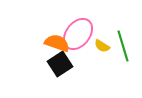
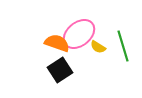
pink ellipse: moved 1 px right; rotated 12 degrees clockwise
yellow semicircle: moved 4 px left, 1 px down
black square: moved 6 px down
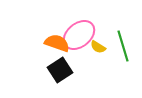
pink ellipse: moved 1 px down
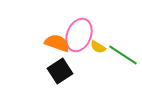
pink ellipse: rotated 28 degrees counterclockwise
green line: moved 9 px down; rotated 40 degrees counterclockwise
black square: moved 1 px down
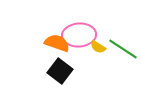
pink ellipse: rotated 64 degrees clockwise
green line: moved 6 px up
black square: rotated 20 degrees counterclockwise
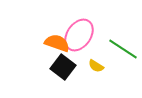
pink ellipse: rotated 52 degrees counterclockwise
yellow semicircle: moved 2 px left, 19 px down
black square: moved 3 px right, 4 px up
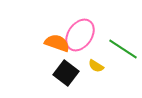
pink ellipse: moved 1 px right
black square: moved 3 px right, 6 px down
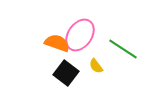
yellow semicircle: rotated 21 degrees clockwise
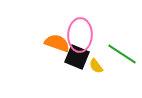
pink ellipse: rotated 32 degrees counterclockwise
green line: moved 1 px left, 5 px down
black square: moved 11 px right, 16 px up; rotated 15 degrees counterclockwise
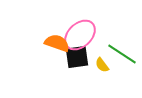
pink ellipse: rotated 44 degrees clockwise
black square: rotated 30 degrees counterclockwise
yellow semicircle: moved 6 px right, 1 px up
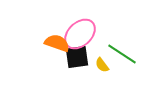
pink ellipse: moved 1 px up
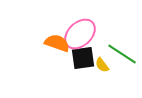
black square: moved 6 px right, 1 px down
